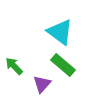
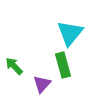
cyan triangle: moved 10 px right, 1 px down; rotated 32 degrees clockwise
green rectangle: rotated 35 degrees clockwise
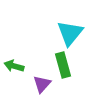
green arrow: rotated 30 degrees counterclockwise
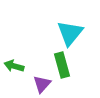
green rectangle: moved 1 px left
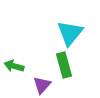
green rectangle: moved 2 px right
purple triangle: moved 1 px down
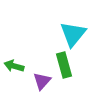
cyan triangle: moved 3 px right, 1 px down
purple triangle: moved 4 px up
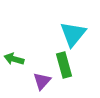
green arrow: moved 7 px up
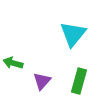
green arrow: moved 1 px left, 4 px down
green rectangle: moved 15 px right, 16 px down; rotated 30 degrees clockwise
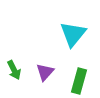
green arrow: moved 1 px right, 7 px down; rotated 132 degrees counterclockwise
purple triangle: moved 3 px right, 9 px up
